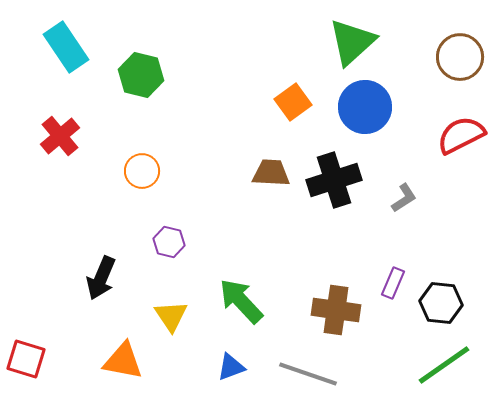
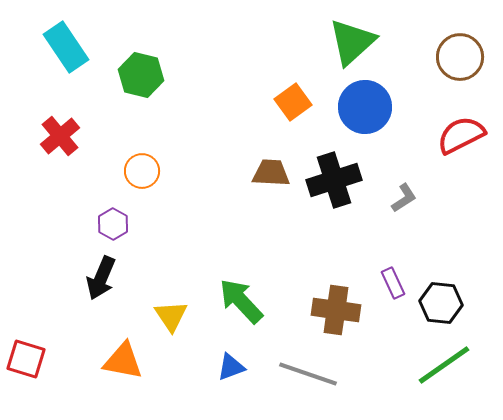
purple hexagon: moved 56 px left, 18 px up; rotated 16 degrees clockwise
purple rectangle: rotated 48 degrees counterclockwise
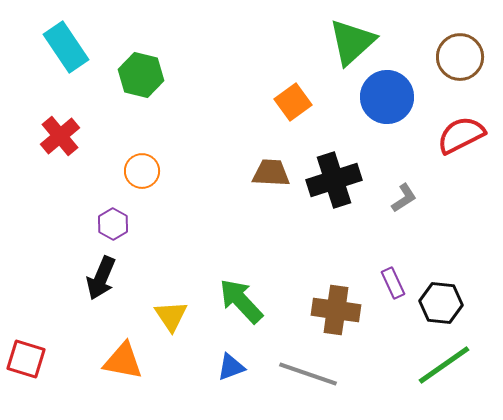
blue circle: moved 22 px right, 10 px up
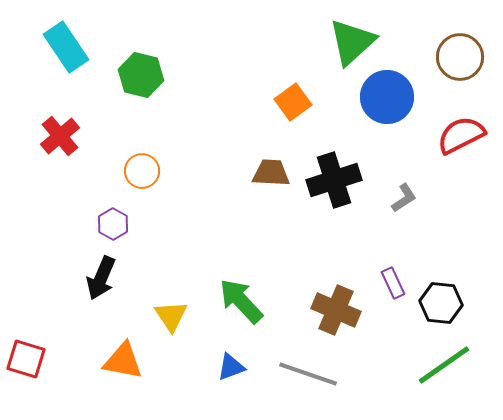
brown cross: rotated 15 degrees clockwise
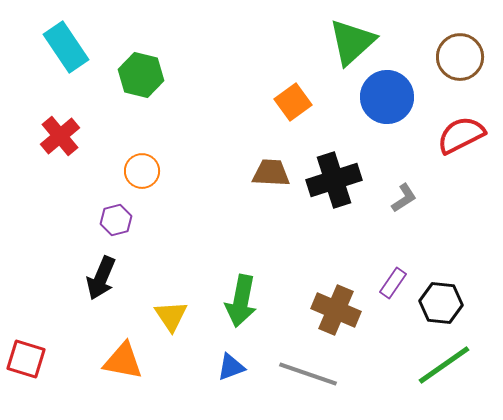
purple hexagon: moved 3 px right, 4 px up; rotated 16 degrees clockwise
purple rectangle: rotated 60 degrees clockwise
green arrow: rotated 126 degrees counterclockwise
